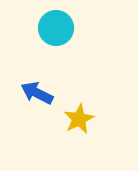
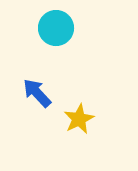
blue arrow: rotated 20 degrees clockwise
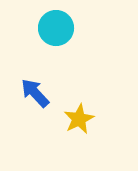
blue arrow: moved 2 px left
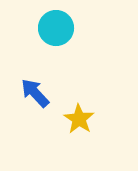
yellow star: rotated 12 degrees counterclockwise
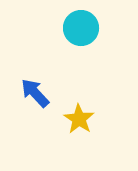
cyan circle: moved 25 px right
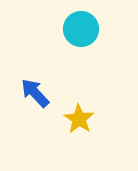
cyan circle: moved 1 px down
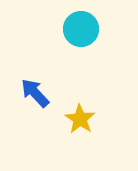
yellow star: moved 1 px right
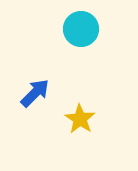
blue arrow: rotated 88 degrees clockwise
